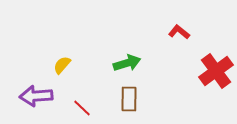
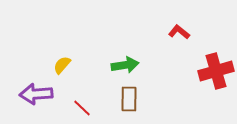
green arrow: moved 2 px left, 2 px down; rotated 8 degrees clockwise
red cross: rotated 20 degrees clockwise
purple arrow: moved 2 px up
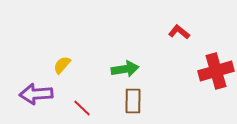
green arrow: moved 4 px down
brown rectangle: moved 4 px right, 2 px down
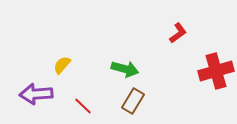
red L-shape: moved 1 px left, 1 px down; rotated 105 degrees clockwise
green arrow: rotated 24 degrees clockwise
brown rectangle: rotated 30 degrees clockwise
red line: moved 1 px right, 2 px up
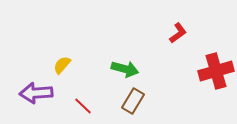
purple arrow: moved 1 px up
